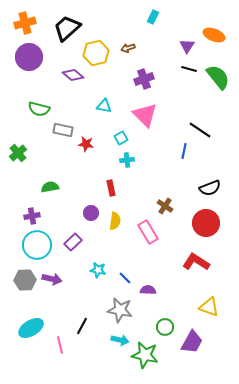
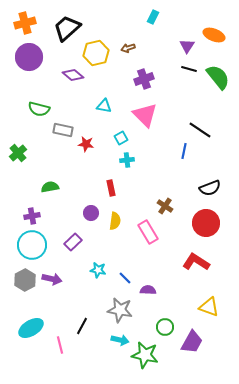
cyan circle at (37, 245): moved 5 px left
gray hexagon at (25, 280): rotated 25 degrees counterclockwise
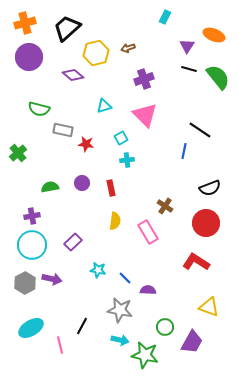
cyan rectangle at (153, 17): moved 12 px right
cyan triangle at (104, 106): rotated 28 degrees counterclockwise
purple circle at (91, 213): moved 9 px left, 30 px up
gray hexagon at (25, 280): moved 3 px down
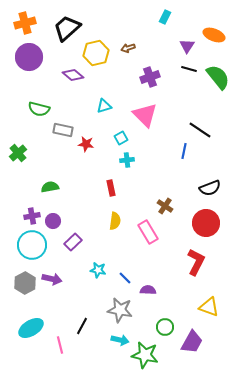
purple cross at (144, 79): moved 6 px right, 2 px up
purple circle at (82, 183): moved 29 px left, 38 px down
red L-shape at (196, 262): rotated 84 degrees clockwise
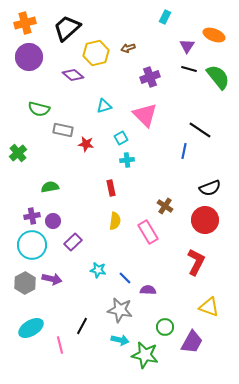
red circle at (206, 223): moved 1 px left, 3 px up
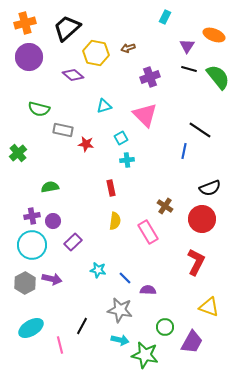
yellow hexagon at (96, 53): rotated 25 degrees clockwise
red circle at (205, 220): moved 3 px left, 1 px up
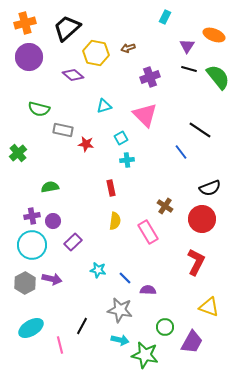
blue line at (184, 151): moved 3 px left, 1 px down; rotated 49 degrees counterclockwise
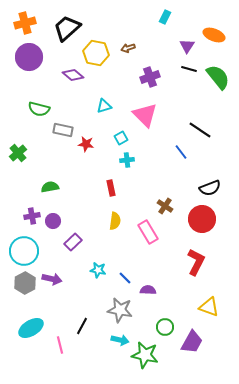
cyan circle at (32, 245): moved 8 px left, 6 px down
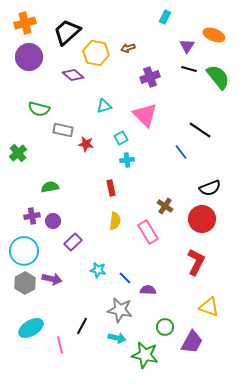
black trapezoid at (67, 28): moved 4 px down
cyan arrow at (120, 340): moved 3 px left, 2 px up
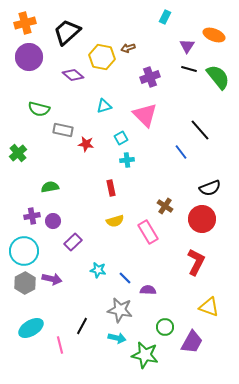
yellow hexagon at (96, 53): moved 6 px right, 4 px down
black line at (200, 130): rotated 15 degrees clockwise
yellow semicircle at (115, 221): rotated 66 degrees clockwise
